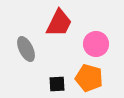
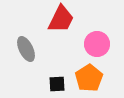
red trapezoid: moved 2 px right, 4 px up
pink circle: moved 1 px right
orange pentagon: rotated 24 degrees clockwise
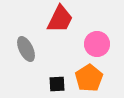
red trapezoid: moved 1 px left
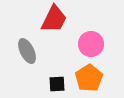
red trapezoid: moved 6 px left
pink circle: moved 6 px left
gray ellipse: moved 1 px right, 2 px down
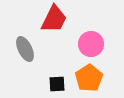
gray ellipse: moved 2 px left, 2 px up
